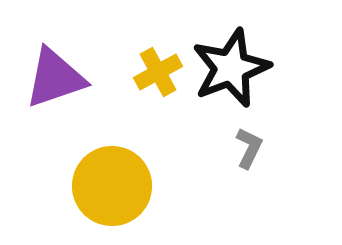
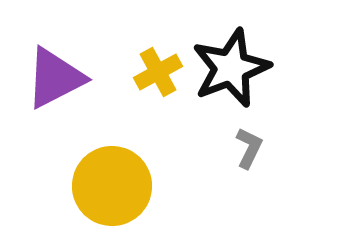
purple triangle: rotated 8 degrees counterclockwise
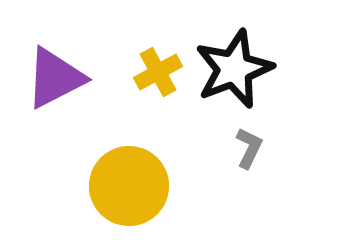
black star: moved 3 px right, 1 px down
yellow circle: moved 17 px right
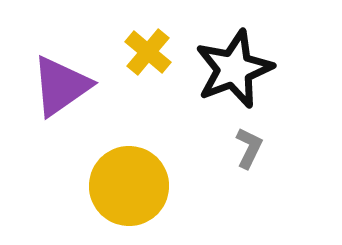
yellow cross: moved 10 px left, 20 px up; rotated 21 degrees counterclockwise
purple triangle: moved 6 px right, 8 px down; rotated 8 degrees counterclockwise
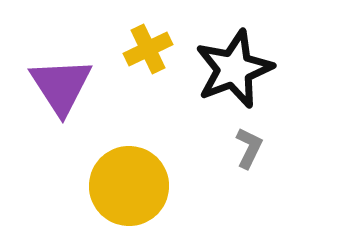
yellow cross: moved 3 px up; rotated 24 degrees clockwise
purple triangle: rotated 28 degrees counterclockwise
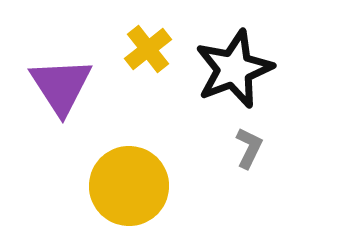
yellow cross: rotated 12 degrees counterclockwise
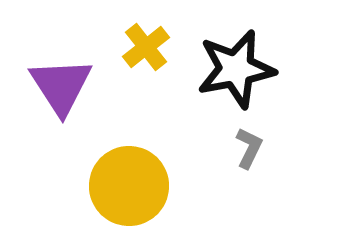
yellow cross: moved 2 px left, 2 px up
black star: moved 2 px right; rotated 10 degrees clockwise
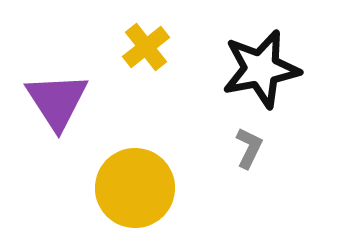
black star: moved 25 px right
purple triangle: moved 4 px left, 15 px down
yellow circle: moved 6 px right, 2 px down
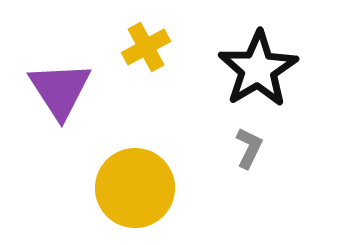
yellow cross: rotated 9 degrees clockwise
black star: moved 3 px left; rotated 20 degrees counterclockwise
purple triangle: moved 3 px right, 11 px up
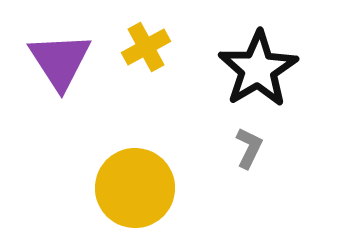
purple triangle: moved 29 px up
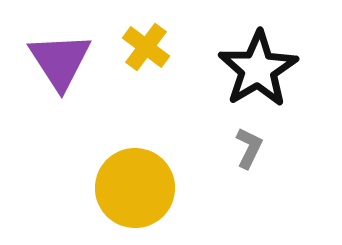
yellow cross: rotated 24 degrees counterclockwise
